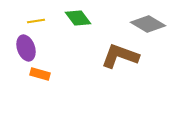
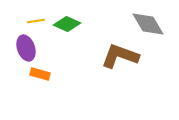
green diamond: moved 11 px left, 6 px down; rotated 28 degrees counterclockwise
gray diamond: rotated 28 degrees clockwise
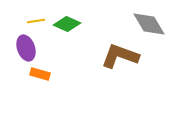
gray diamond: moved 1 px right
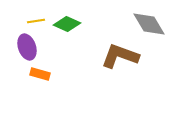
purple ellipse: moved 1 px right, 1 px up
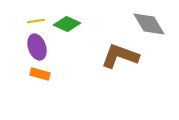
purple ellipse: moved 10 px right
